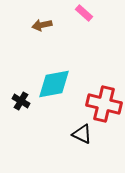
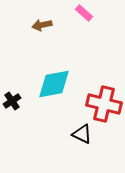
black cross: moved 9 px left; rotated 24 degrees clockwise
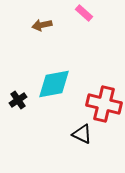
black cross: moved 6 px right, 1 px up
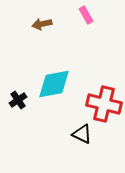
pink rectangle: moved 2 px right, 2 px down; rotated 18 degrees clockwise
brown arrow: moved 1 px up
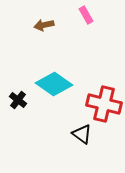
brown arrow: moved 2 px right, 1 px down
cyan diamond: rotated 45 degrees clockwise
black cross: rotated 18 degrees counterclockwise
black triangle: rotated 10 degrees clockwise
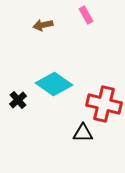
brown arrow: moved 1 px left
black cross: rotated 12 degrees clockwise
black triangle: moved 1 px right, 1 px up; rotated 35 degrees counterclockwise
